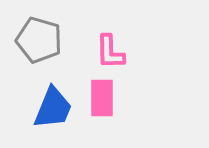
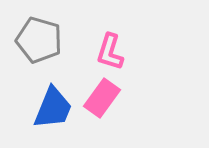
pink L-shape: rotated 18 degrees clockwise
pink rectangle: rotated 36 degrees clockwise
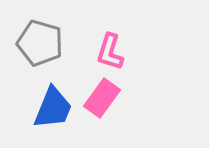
gray pentagon: moved 1 px right, 3 px down
